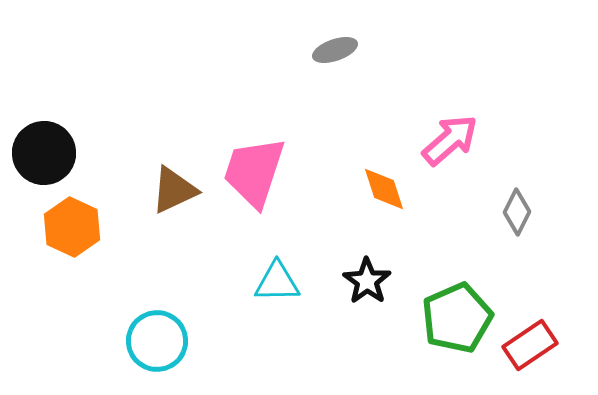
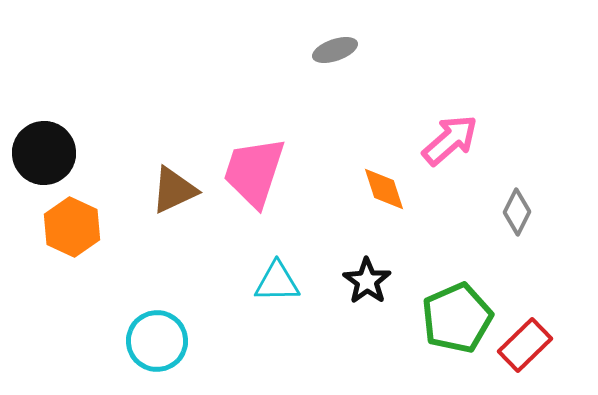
red rectangle: moved 5 px left; rotated 10 degrees counterclockwise
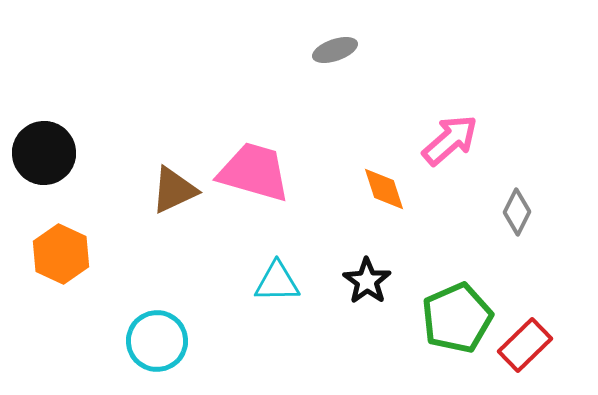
pink trapezoid: rotated 88 degrees clockwise
orange hexagon: moved 11 px left, 27 px down
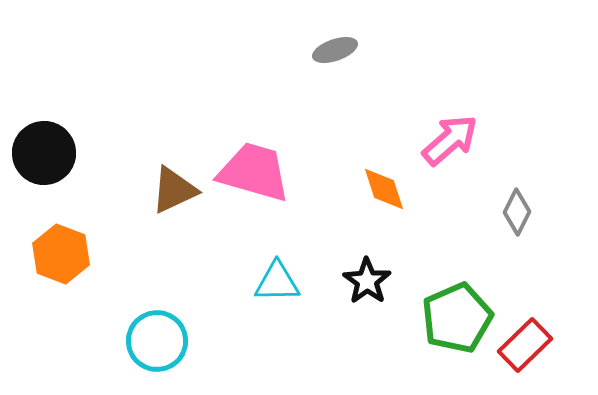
orange hexagon: rotated 4 degrees counterclockwise
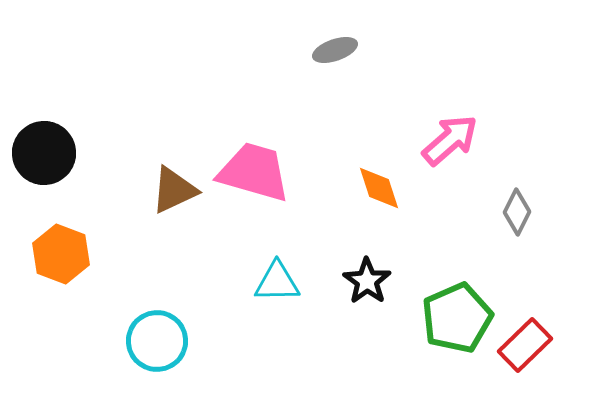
orange diamond: moved 5 px left, 1 px up
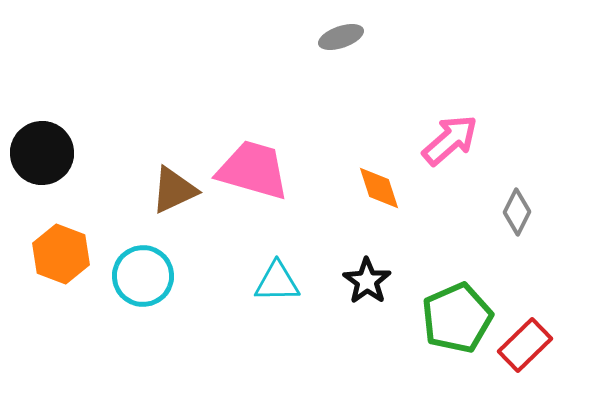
gray ellipse: moved 6 px right, 13 px up
black circle: moved 2 px left
pink trapezoid: moved 1 px left, 2 px up
cyan circle: moved 14 px left, 65 px up
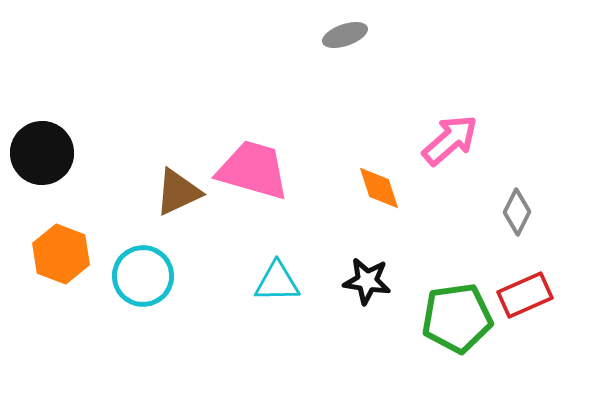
gray ellipse: moved 4 px right, 2 px up
brown triangle: moved 4 px right, 2 px down
black star: rotated 27 degrees counterclockwise
green pentagon: rotated 16 degrees clockwise
red rectangle: moved 50 px up; rotated 20 degrees clockwise
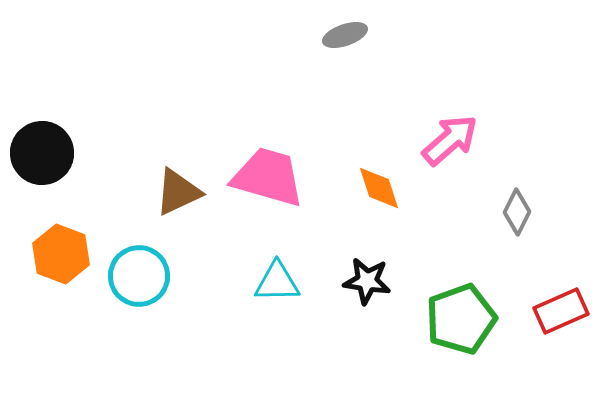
pink trapezoid: moved 15 px right, 7 px down
cyan circle: moved 4 px left
red rectangle: moved 36 px right, 16 px down
green pentagon: moved 4 px right, 1 px down; rotated 12 degrees counterclockwise
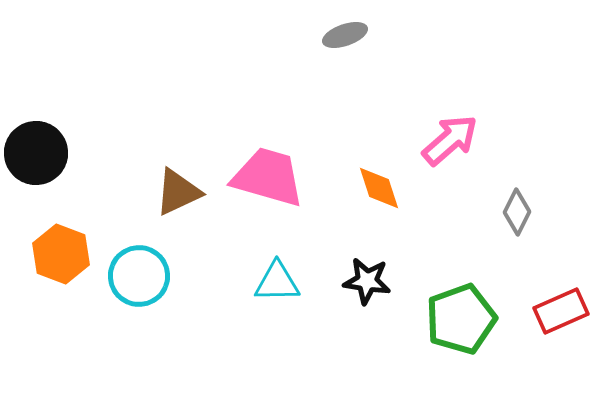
black circle: moved 6 px left
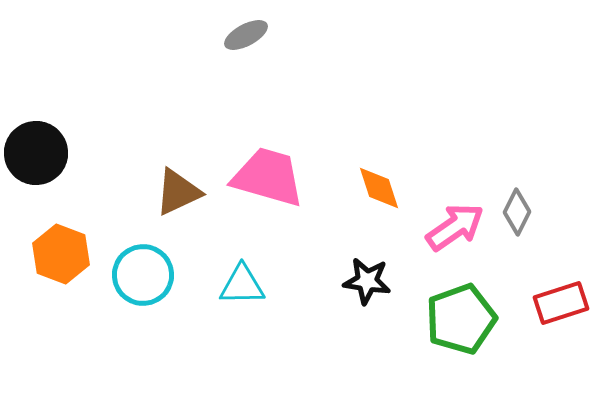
gray ellipse: moved 99 px left; rotated 9 degrees counterclockwise
pink arrow: moved 5 px right, 87 px down; rotated 6 degrees clockwise
cyan circle: moved 4 px right, 1 px up
cyan triangle: moved 35 px left, 3 px down
red rectangle: moved 8 px up; rotated 6 degrees clockwise
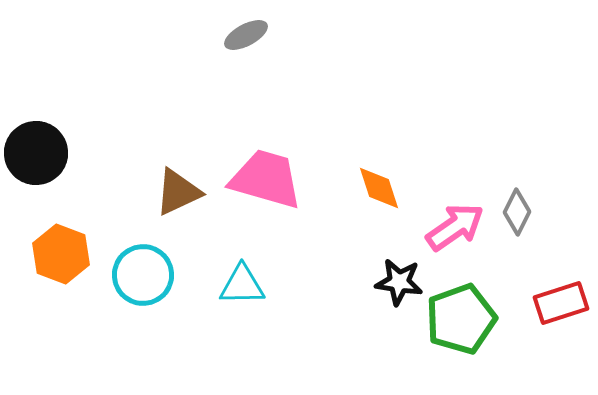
pink trapezoid: moved 2 px left, 2 px down
black star: moved 32 px right, 1 px down
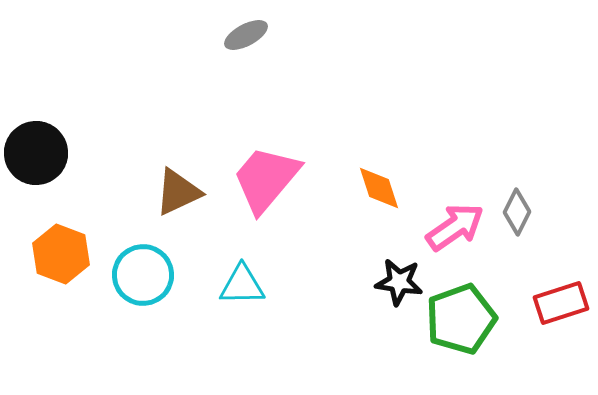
pink trapezoid: rotated 66 degrees counterclockwise
